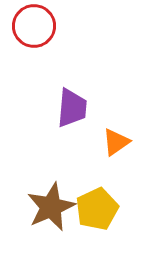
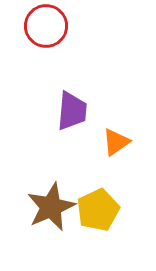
red circle: moved 12 px right
purple trapezoid: moved 3 px down
yellow pentagon: moved 1 px right, 1 px down
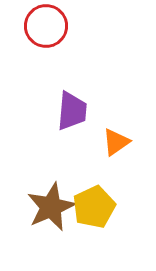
yellow pentagon: moved 4 px left, 3 px up
